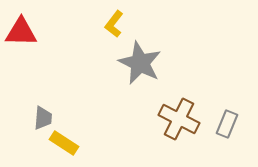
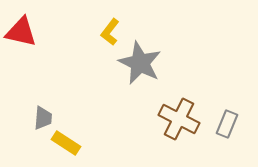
yellow L-shape: moved 4 px left, 8 px down
red triangle: rotated 12 degrees clockwise
yellow rectangle: moved 2 px right
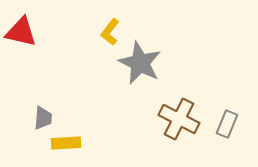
yellow rectangle: rotated 36 degrees counterclockwise
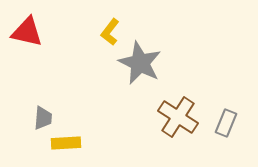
red triangle: moved 6 px right
brown cross: moved 1 px left, 2 px up; rotated 6 degrees clockwise
gray rectangle: moved 1 px left, 1 px up
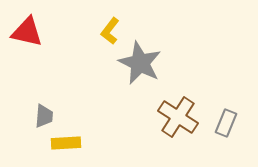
yellow L-shape: moved 1 px up
gray trapezoid: moved 1 px right, 2 px up
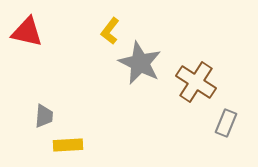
brown cross: moved 18 px right, 35 px up
yellow rectangle: moved 2 px right, 2 px down
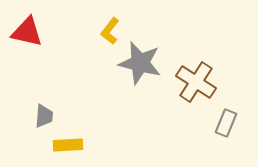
gray star: rotated 12 degrees counterclockwise
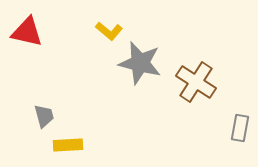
yellow L-shape: moved 1 px left; rotated 88 degrees counterclockwise
gray trapezoid: rotated 20 degrees counterclockwise
gray rectangle: moved 14 px right, 5 px down; rotated 12 degrees counterclockwise
